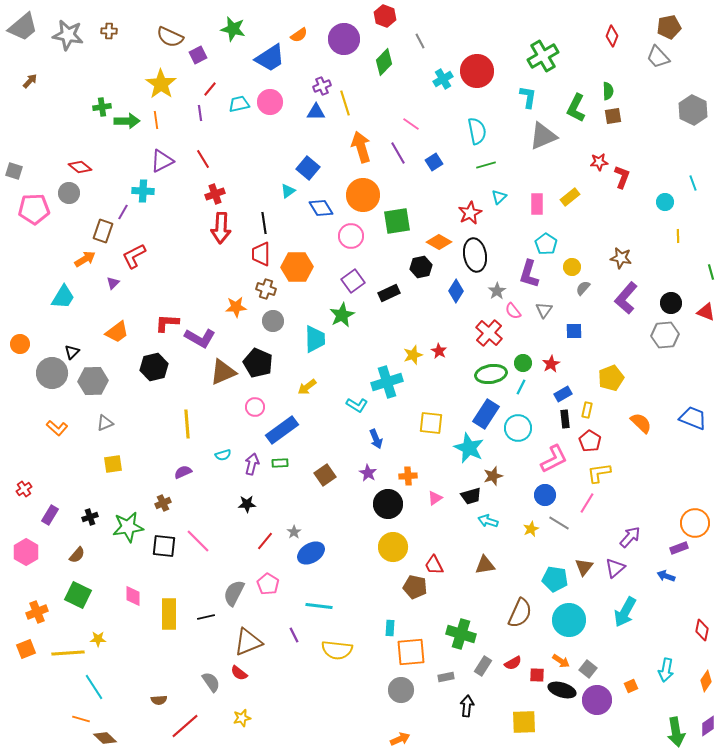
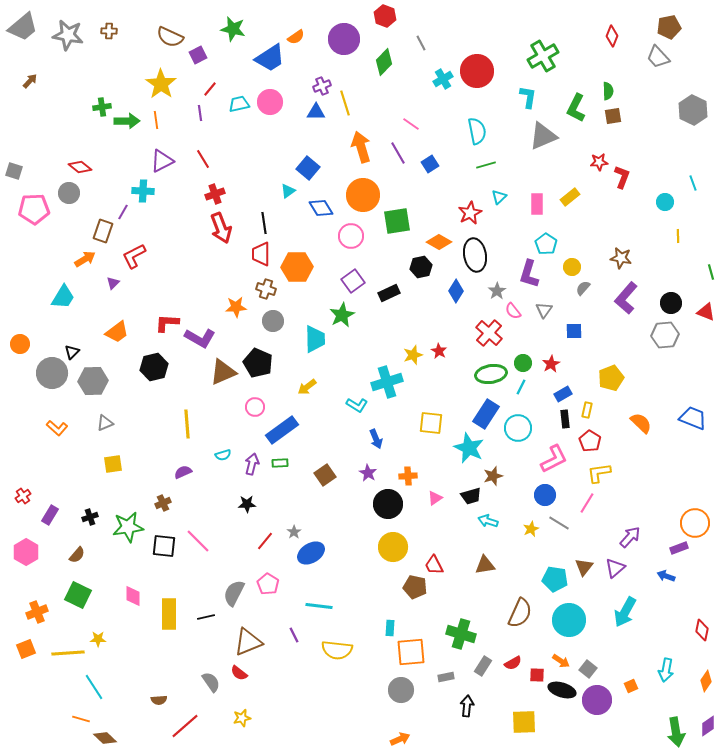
orange semicircle at (299, 35): moved 3 px left, 2 px down
gray line at (420, 41): moved 1 px right, 2 px down
blue square at (434, 162): moved 4 px left, 2 px down
red arrow at (221, 228): rotated 24 degrees counterclockwise
red cross at (24, 489): moved 1 px left, 7 px down
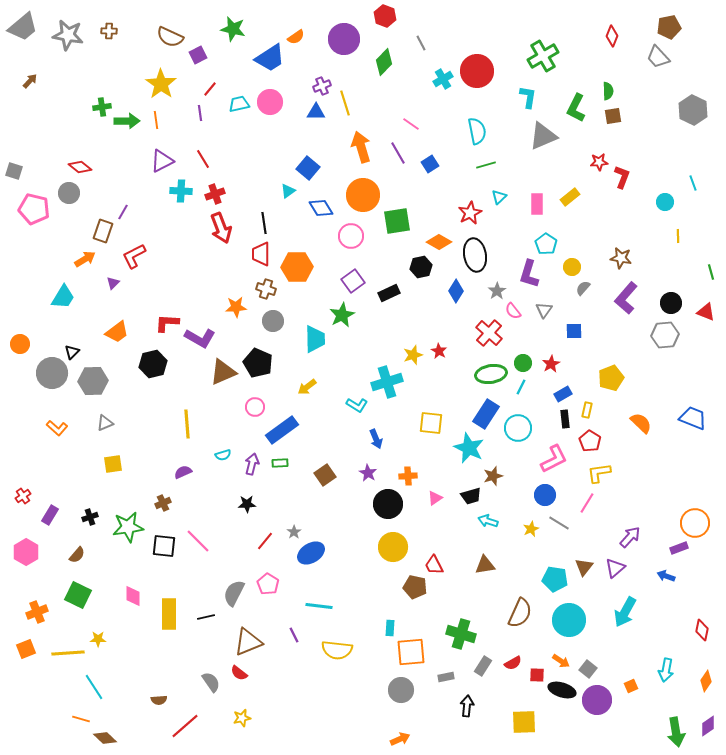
cyan cross at (143, 191): moved 38 px right
pink pentagon at (34, 209): rotated 16 degrees clockwise
black hexagon at (154, 367): moved 1 px left, 3 px up
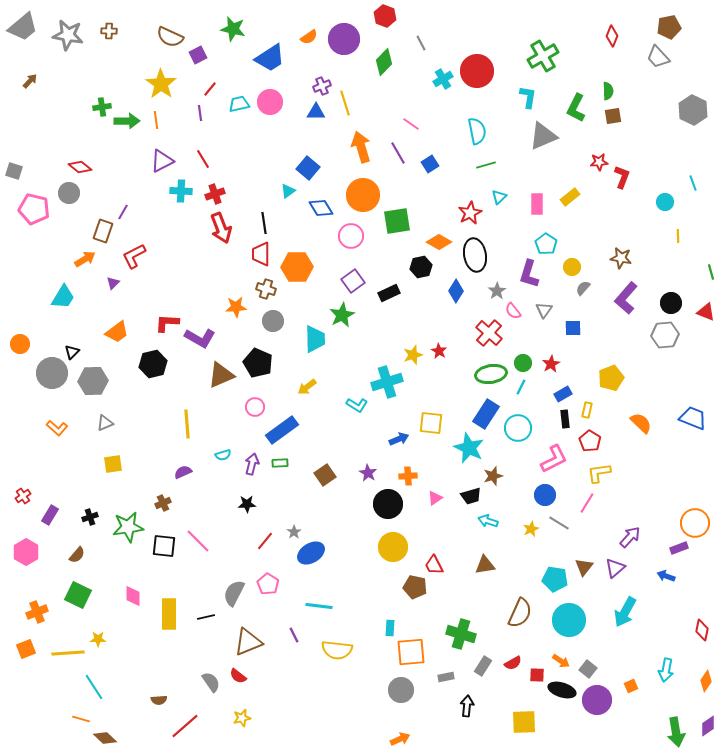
orange semicircle at (296, 37): moved 13 px right
blue square at (574, 331): moved 1 px left, 3 px up
brown triangle at (223, 372): moved 2 px left, 3 px down
blue arrow at (376, 439): moved 23 px right; rotated 90 degrees counterclockwise
red semicircle at (239, 673): moved 1 px left, 3 px down
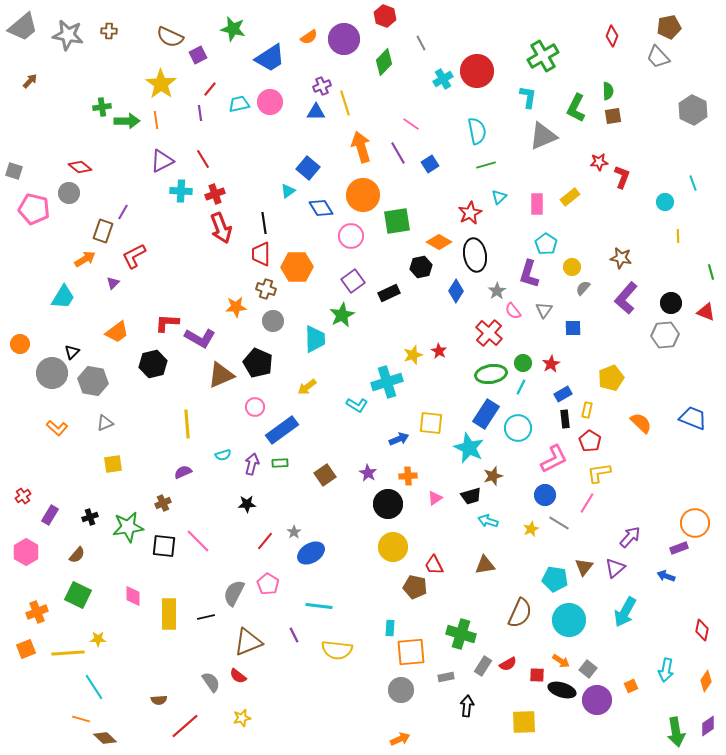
gray hexagon at (93, 381): rotated 12 degrees clockwise
red semicircle at (513, 663): moved 5 px left, 1 px down
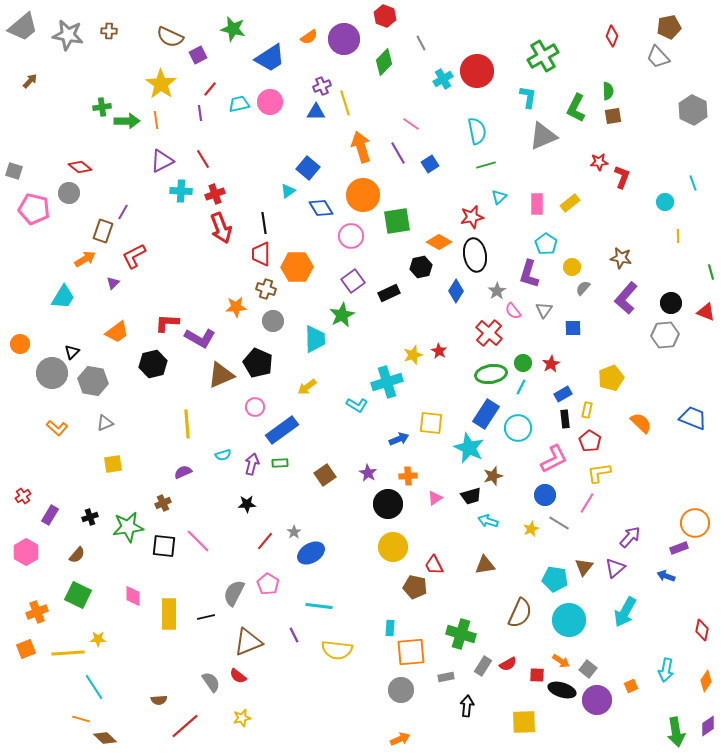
yellow rectangle at (570, 197): moved 6 px down
red star at (470, 213): moved 2 px right, 4 px down; rotated 15 degrees clockwise
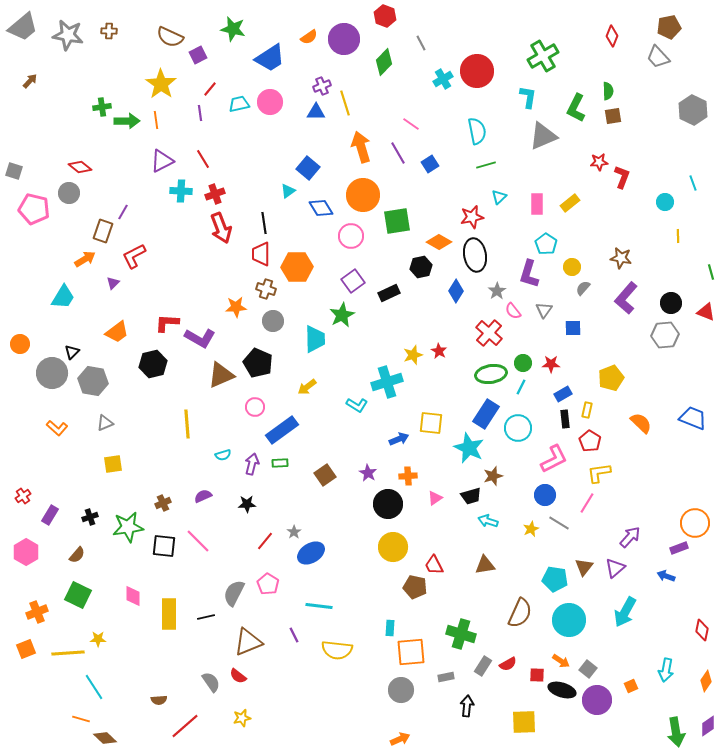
red star at (551, 364): rotated 30 degrees clockwise
purple semicircle at (183, 472): moved 20 px right, 24 px down
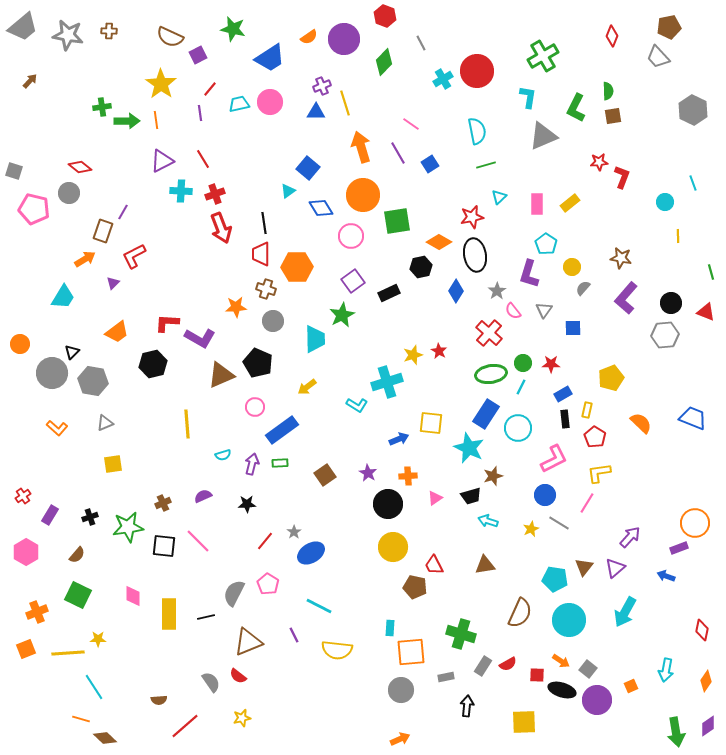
red pentagon at (590, 441): moved 5 px right, 4 px up
cyan line at (319, 606): rotated 20 degrees clockwise
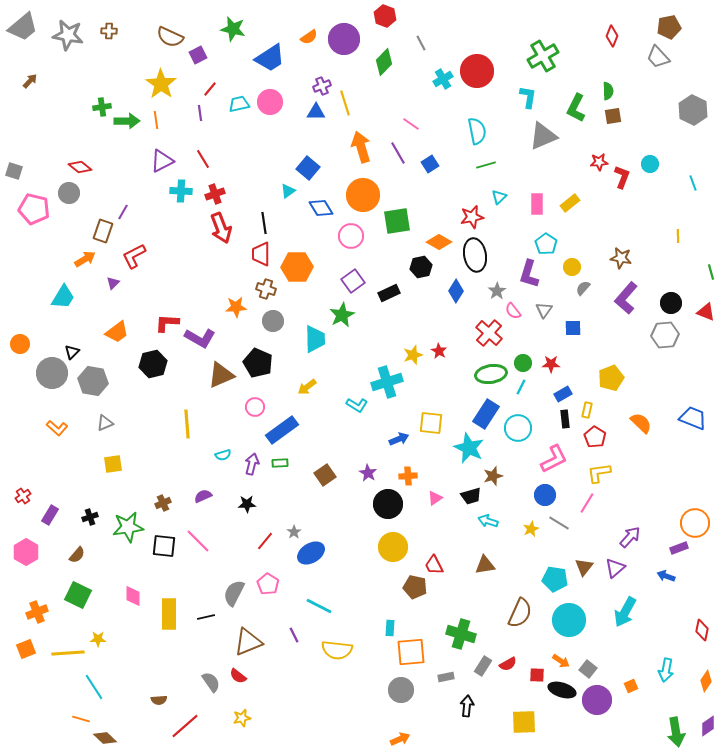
cyan circle at (665, 202): moved 15 px left, 38 px up
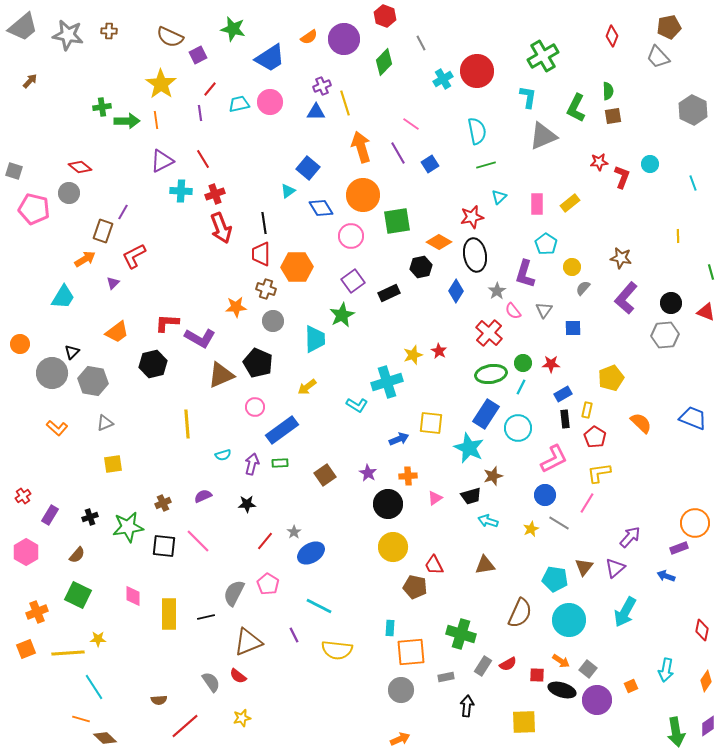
purple L-shape at (529, 274): moved 4 px left
